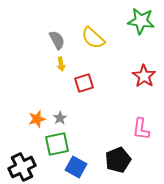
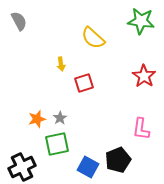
gray semicircle: moved 38 px left, 19 px up
blue square: moved 12 px right
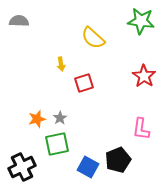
gray semicircle: rotated 60 degrees counterclockwise
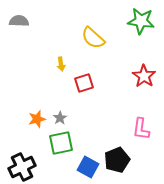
green square: moved 4 px right, 1 px up
black pentagon: moved 1 px left
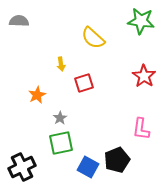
orange star: moved 24 px up; rotated 12 degrees counterclockwise
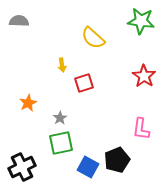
yellow arrow: moved 1 px right, 1 px down
orange star: moved 9 px left, 8 px down
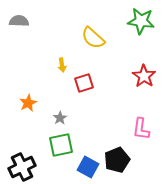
green square: moved 2 px down
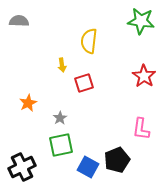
yellow semicircle: moved 4 px left, 3 px down; rotated 55 degrees clockwise
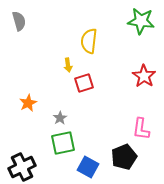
gray semicircle: rotated 72 degrees clockwise
yellow arrow: moved 6 px right
green square: moved 2 px right, 2 px up
black pentagon: moved 7 px right, 3 px up
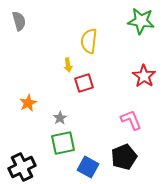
pink L-shape: moved 10 px left, 9 px up; rotated 150 degrees clockwise
